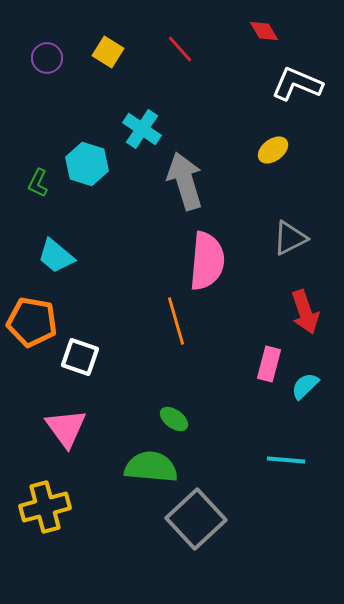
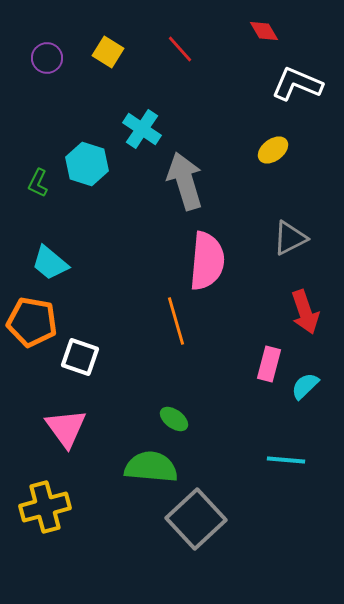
cyan trapezoid: moved 6 px left, 7 px down
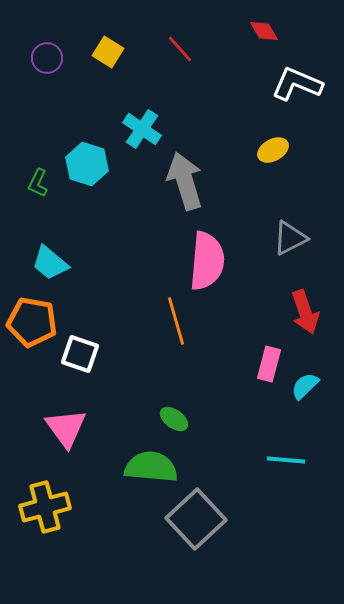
yellow ellipse: rotated 8 degrees clockwise
white square: moved 3 px up
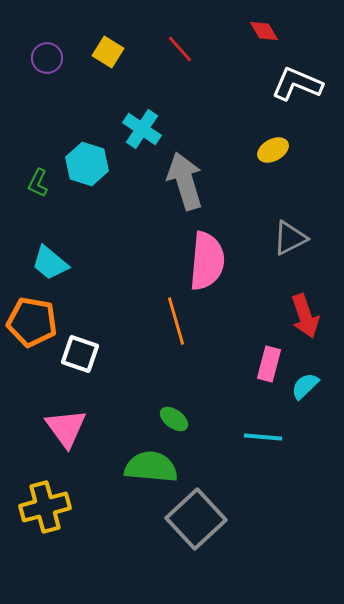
red arrow: moved 4 px down
cyan line: moved 23 px left, 23 px up
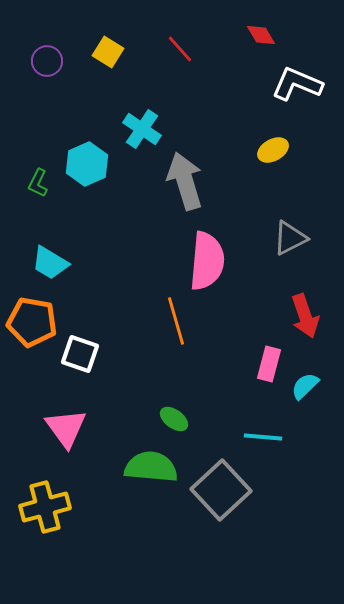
red diamond: moved 3 px left, 4 px down
purple circle: moved 3 px down
cyan hexagon: rotated 18 degrees clockwise
cyan trapezoid: rotated 9 degrees counterclockwise
gray square: moved 25 px right, 29 px up
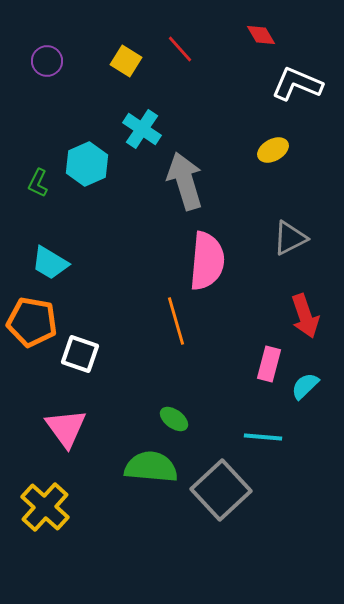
yellow square: moved 18 px right, 9 px down
yellow cross: rotated 33 degrees counterclockwise
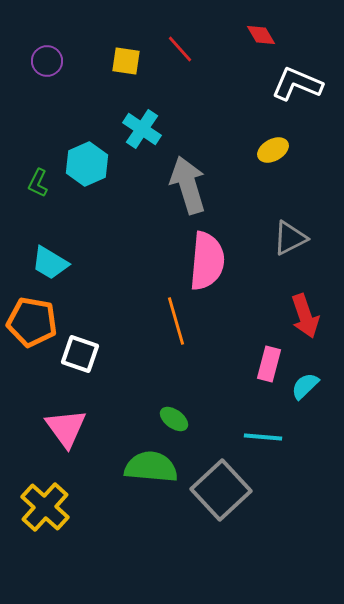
yellow square: rotated 24 degrees counterclockwise
gray arrow: moved 3 px right, 4 px down
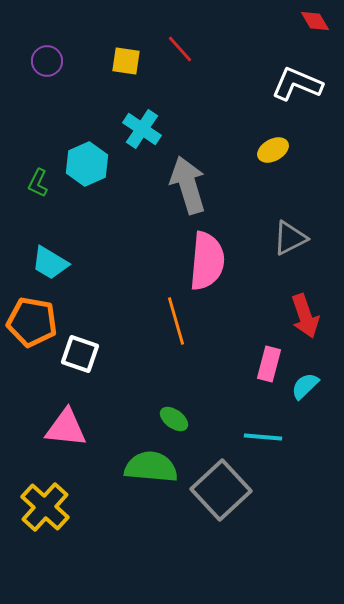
red diamond: moved 54 px right, 14 px up
pink triangle: rotated 48 degrees counterclockwise
